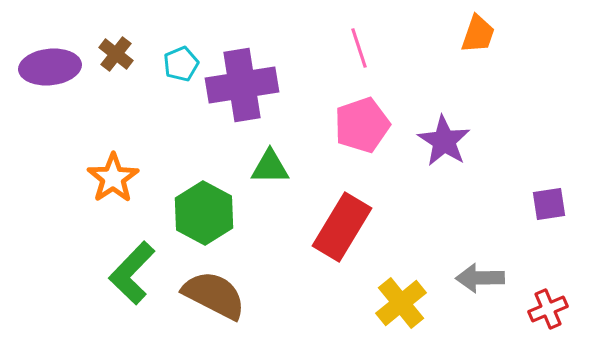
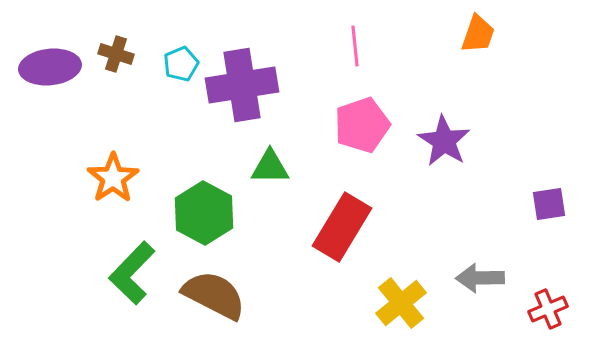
pink line: moved 4 px left, 2 px up; rotated 12 degrees clockwise
brown cross: rotated 20 degrees counterclockwise
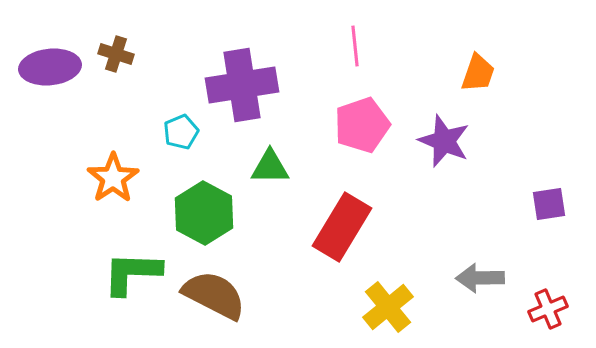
orange trapezoid: moved 39 px down
cyan pentagon: moved 68 px down
purple star: rotated 10 degrees counterclockwise
green L-shape: rotated 48 degrees clockwise
yellow cross: moved 13 px left, 4 px down
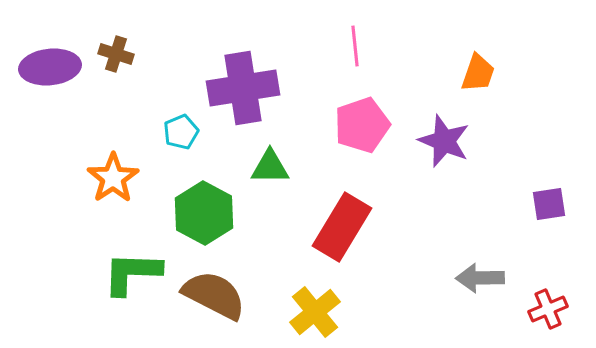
purple cross: moved 1 px right, 3 px down
yellow cross: moved 73 px left, 5 px down
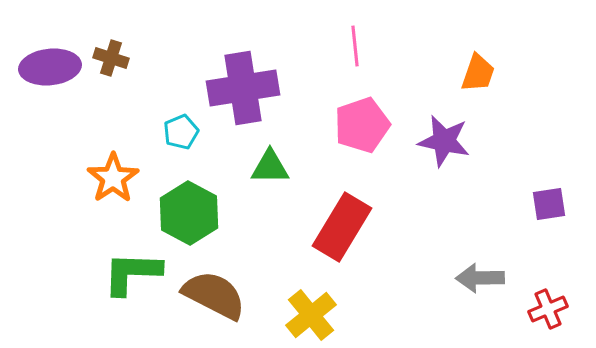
brown cross: moved 5 px left, 4 px down
purple star: rotated 10 degrees counterclockwise
green hexagon: moved 15 px left
yellow cross: moved 4 px left, 3 px down
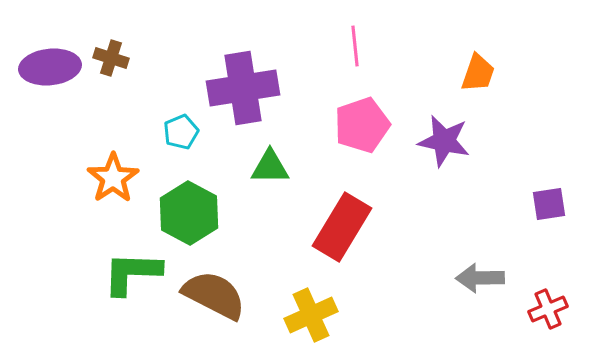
yellow cross: rotated 15 degrees clockwise
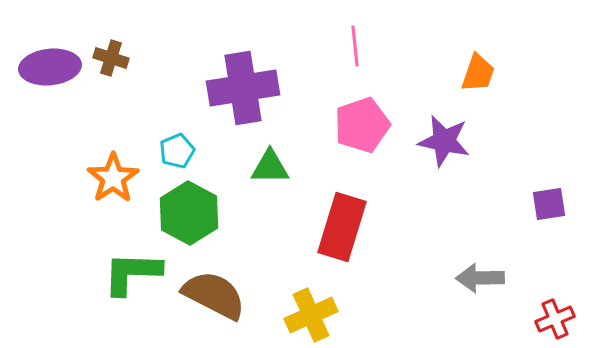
cyan pentagon: moved 4 px left, 19 px down
red rectangle: rotated 14 degrees counterclockwise
red cross: moved 7 px right, 10 px down
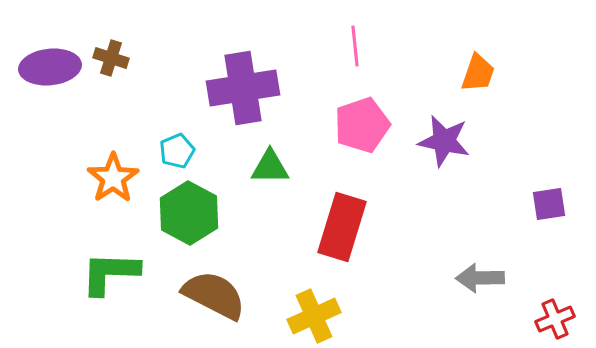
green L-shape: moved 22 px left
yellow cross: moved 3 px right, 1 px down
